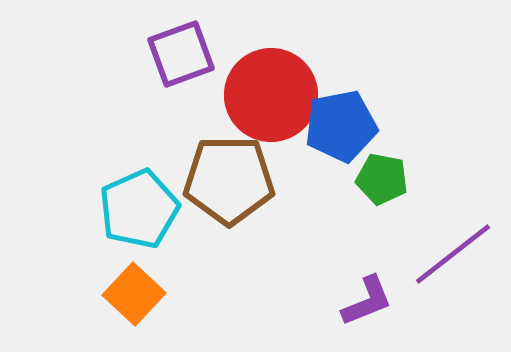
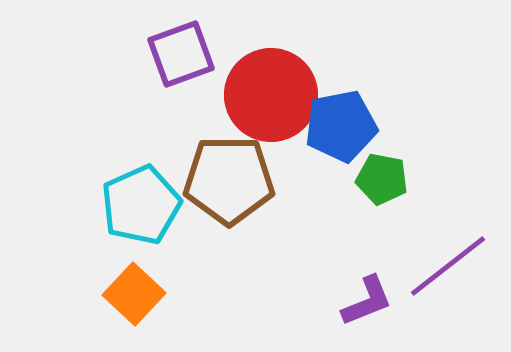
cyan pentagon: moved 2 px right, 4 px up
purple line: moved 5 px left, 12 px down
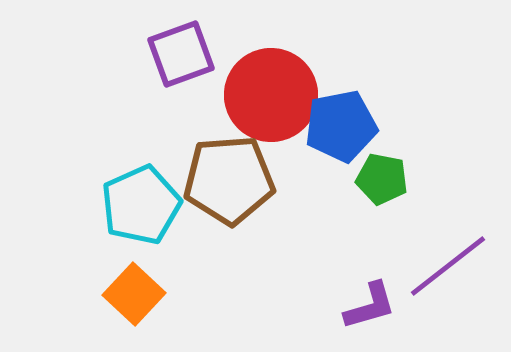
brown pentagon: rotated 4 degrees counterclockwise
purple L-shape: moved 3 px right, 5 px down; rotated 6 degrees clockwise
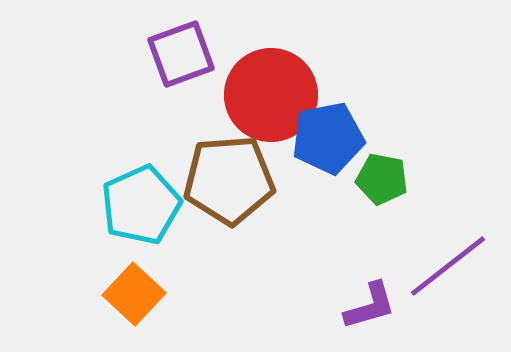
blue pentagon: moved 13 px left, 12 px down
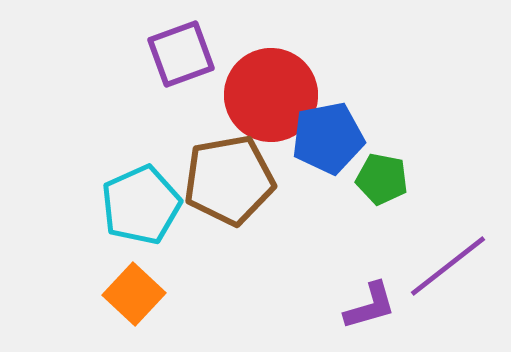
brown pentagon: rotated 6 degrees counterclockwise
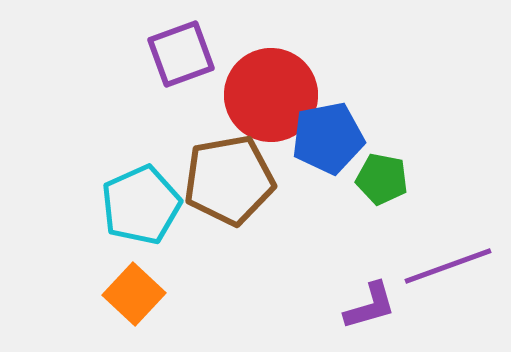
purple line: rotated 18 degrees clockwise
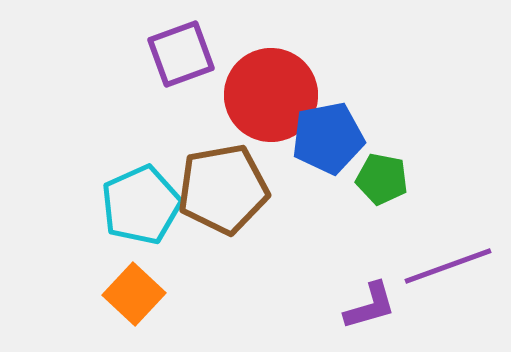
brown pentagon: moved 6 px left, 9 px down
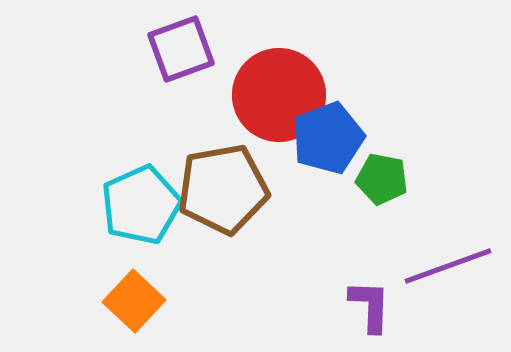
purple square: moved 5 px up
red circle: moved 8 px right
blue pentagon: rotated 10 degrees counterclockwise
orange square: moved 7 px down
purple L-shape: rotated 72 degrees counterclockwise
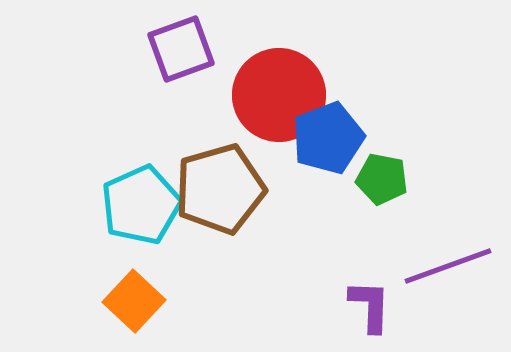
brown pentagon: moved 3 px left; rotated 6 degrees counterclockwise
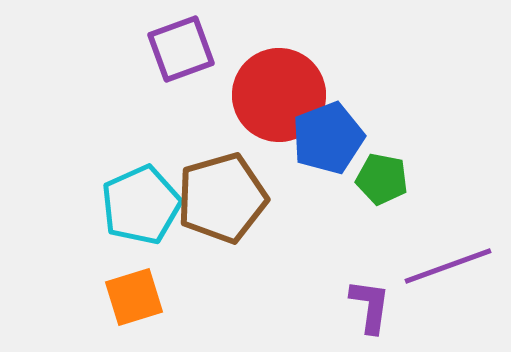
brown pentagon: moved 2 px right, 9 px down
orange square: moved 4 px up; rotated 30 degrees clockwise
purple L-shape: rotated 6 degrees clockwise
